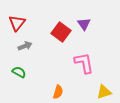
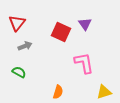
purple triangle: moved 1 px right
red square: rotated 12 degrees counterclockwise
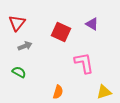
purple triangle: moved 7 px right; rotated 24 degrees counterclockwise
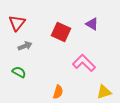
pink L-shape: rotated 35 degrees counterclockwise
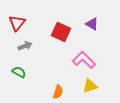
pink L-shape: moved 3 px up
yellow triangle: moved 14 px left, 6 px up
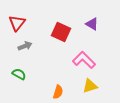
green semicircle: moved 2 px down
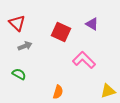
red triangle: rotated 24 degrees counterclockwise
yellow triangle: moved 18 px right, 5 px down
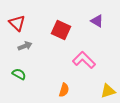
purple triangle: moved 5 px right, 3 px up
red square: moved 2 px up
orange semicircle: moved 6 px right, 2 px up
